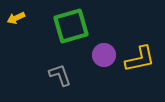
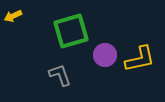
yellow arrow: moved 3 px left, 2 px up
green square: moved 5 px down
purple circle: moved 1 px right
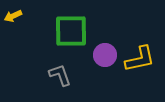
green square: rotated 15 degrees clockwise
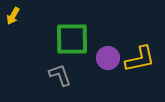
yellow arrow: rotated 36 degrees counterclockwise
green square: moved 1 px right, 8 px down
purple circle: moved 3 px right, 3 px down
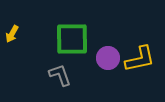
yellow arrow: moved 1 px left, 18 px down
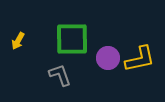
yellow arrow: moved 6 px right, 7 px down
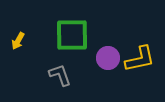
green square: moved 4 px up
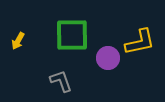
yellow L-shape: moved 17 px up
gray L-shape: moved 1 px right, 6 px down
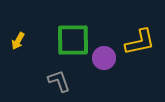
green square: moved 1 px right, 5 px down
purple circle: moved 4 px left
gray L-shape: moved 2 px left
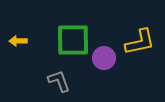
yellow arrow: rotated 60 degrees clockwise
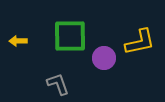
green square: moved 3 px left, 4 px up
gray L-shape: moved 1 px left, 3 px down
